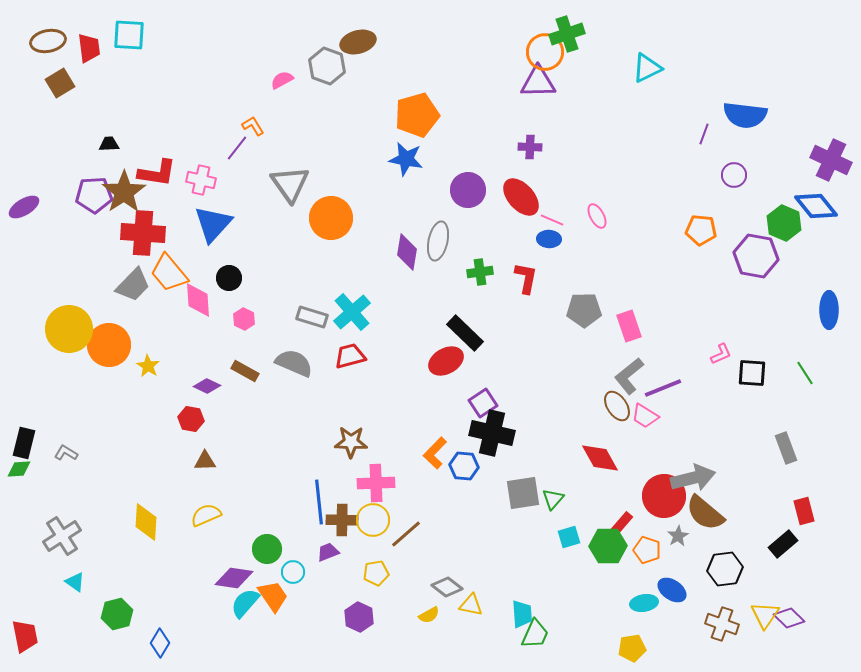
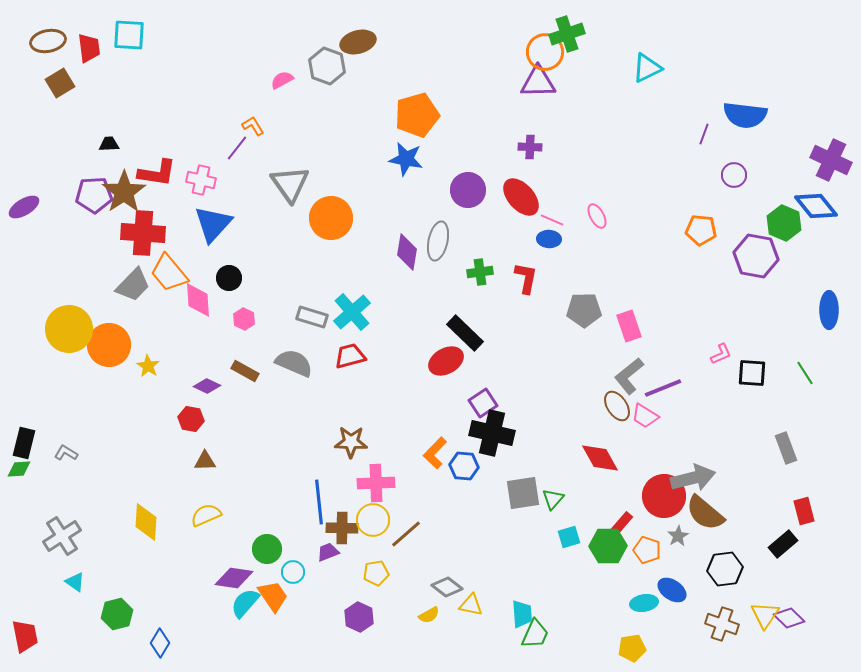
brown cross at (342, 520): moved 8 px down
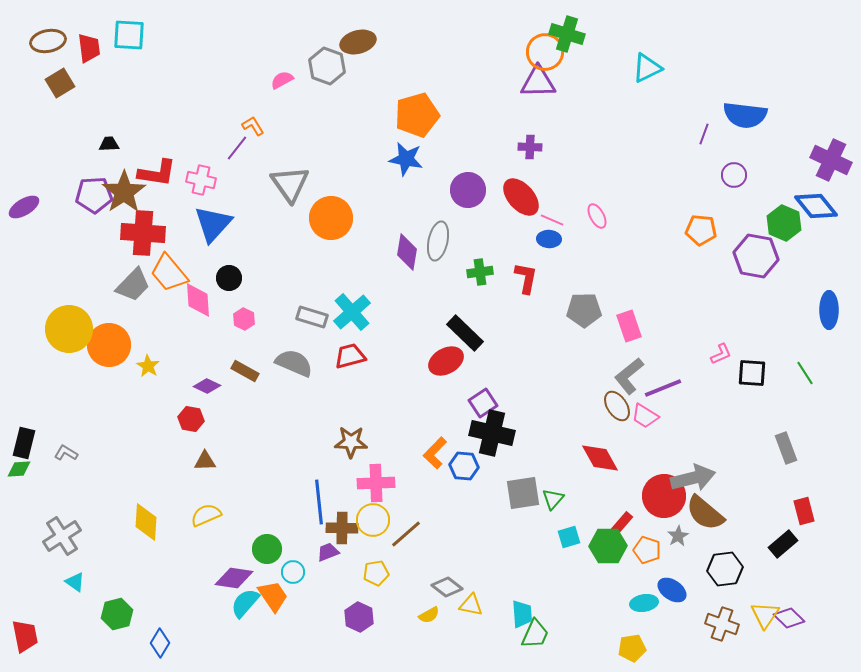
green cross at (567, 34): rotated 36 degrees clockwise
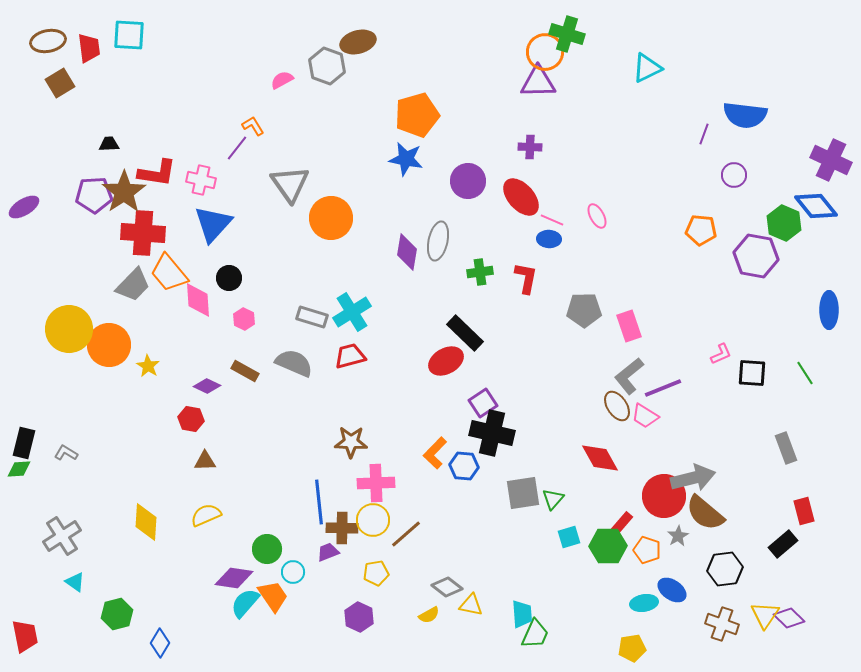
purple circle at (468, 190): moved 9 px up
cyan cross at (352, 312): rotated 9 degrees clockwise
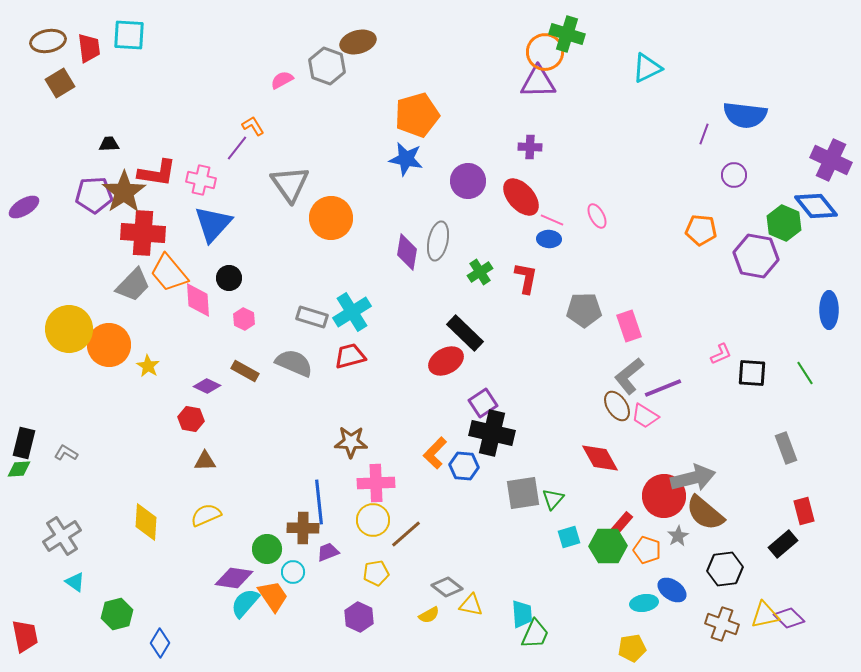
green cross at (480, 272): rotated 25 degrees counterclockwise
brown cross at (342, 528): moved 39 px left
yellow triangle at (765, 615): rotated 44 degrees clockwise
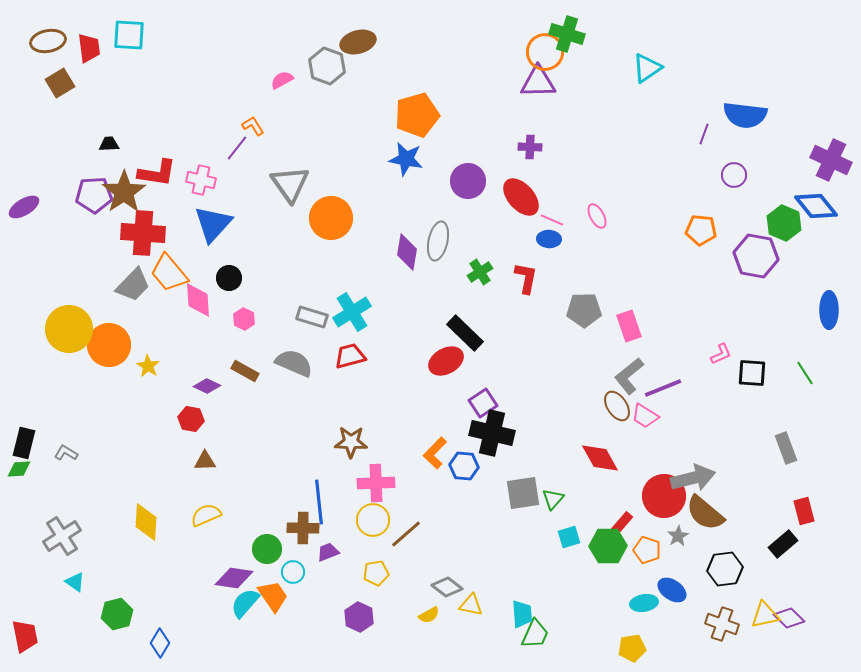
cyan triangle at (647, 68): rotated 8 degrees counterclockwise
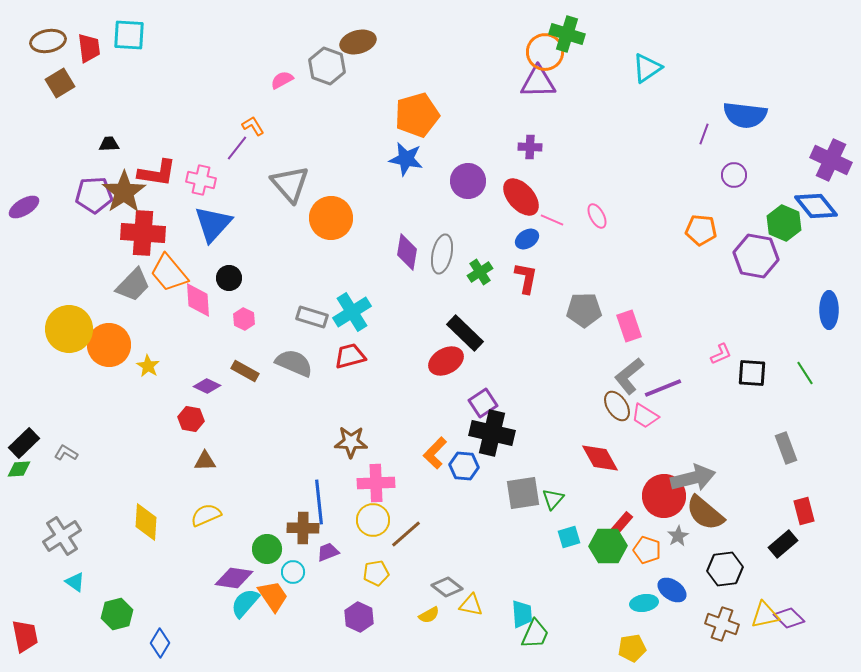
gray triangle at (290, 184): rotated 6 degrees counterclockwise
blue ellipse at (549, 239): moved 22 px left; rotated 35 degrees counterclockwise
gray ellipse at (438, 241): moved 4 px right, 13 px down
black rectangle at (24, 443): rotated 32 degrees clockwise
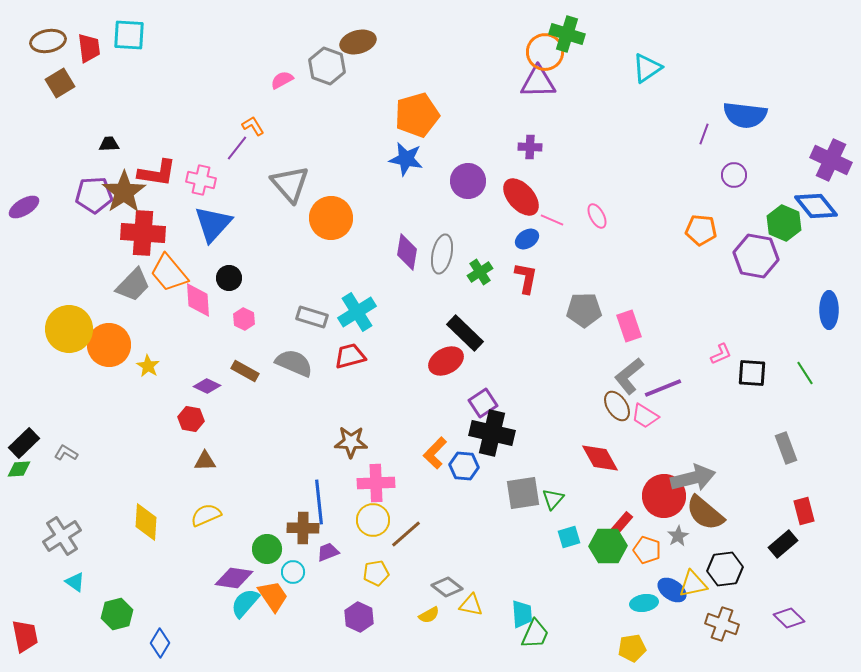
cyan cross at (352, 312): moved 5 px right
yellow triangle at (765, 615): moved 72 px left, 31 px up
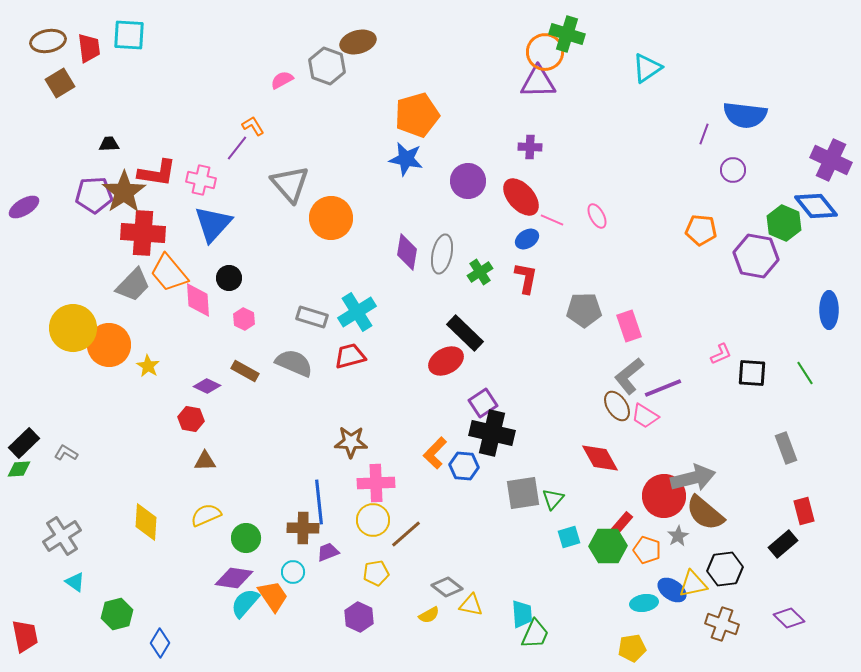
purple circle at (734, 175): moved 1 px left, 5 px up
yellow circle at (69, 329): moved 4 px right, 1 px up
green circle at (267, 549): moved 21 px left, 11 px up
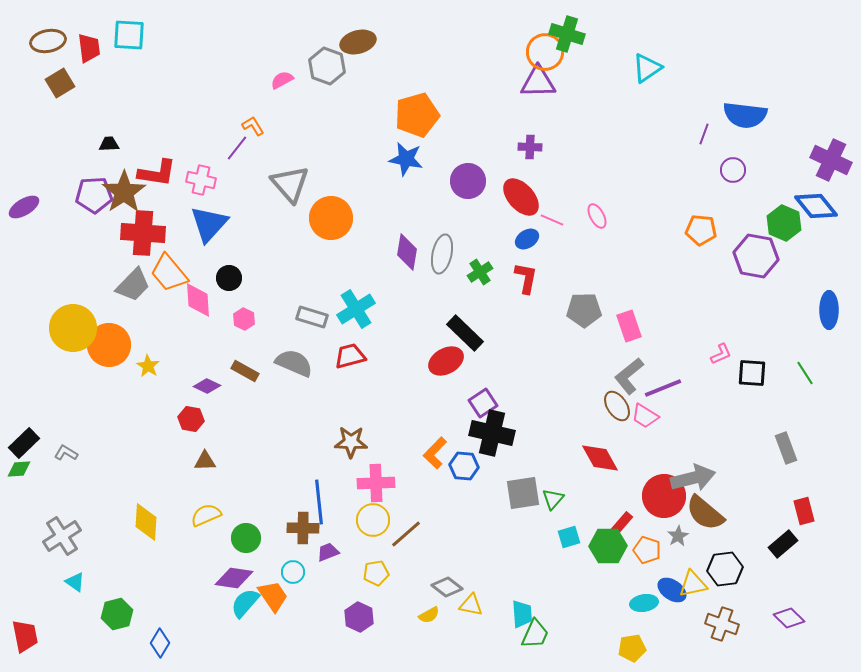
blue triangle at (213, 224): moved 4 px left
cyan cross at (357, 312): moved 1 px left, 3 px up
